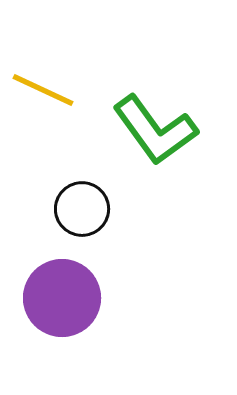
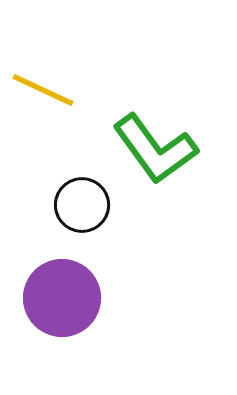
green L-shape: moved 19 px down
black circle: moved 4 px up
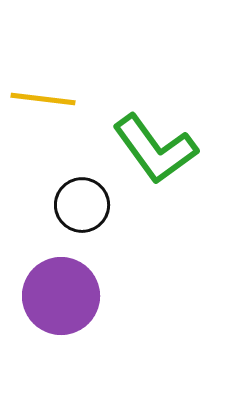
yellow line: moved 9 px down; rotated 18 degrees counterclockwise
purple circle: moved 1 px left, 2 px up
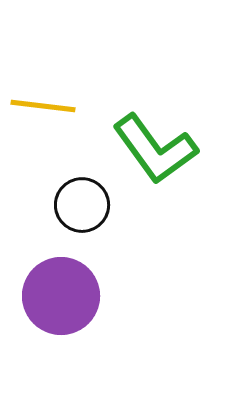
yellow line: moved 7 px down
